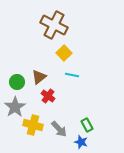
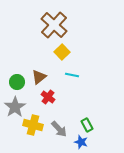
brown cross: rotated 16 degrees clockwise
yellow square: moved 2 px left, 1 px up
red cross: moved 1 px down
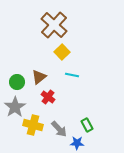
blue star: moved 4 px left, 1 px down; rotated 16 degrees counterclockwise
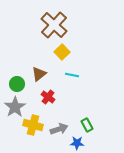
brown triangle: moved 3 px up
green circle: moved 2 px down
gray arrow: rotated 66 degrees counterclockwise
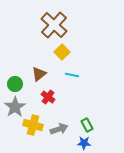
green circle: moved 2 px left
blue star: moved 7 px right
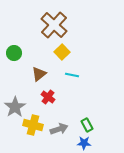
green circle: moved 1 px left, 31 px up
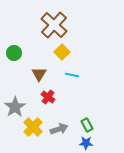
brown triangle: rotated 21 degrees counterclockwise
yellow cross: moved 2 px down; rotated 30 degrees clockwise
blue star: moved 2 px right
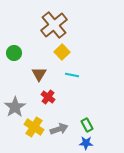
brown cross: rotated 8 degrees clockwise
yellow cross: moved 1 px right; rotated 12 degrees counterclockwise
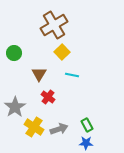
brown cross: rotated 8 degrees clockwise
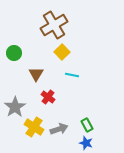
brown triangle: moved 3 px left
blue star: rotated 16 degrees clockwise
